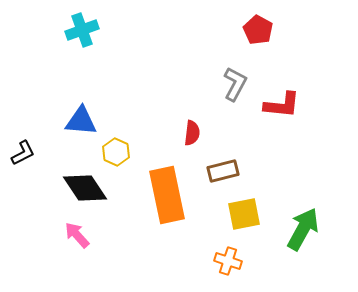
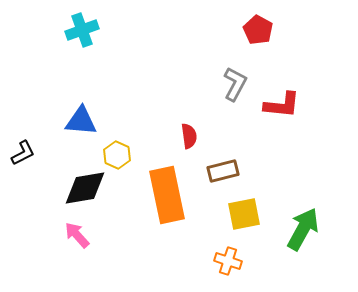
red semicircle: moved 3 px left, 3 px down; rotated 15 degrees counterclockwise
yellow hexagon: moved 1 px right, 3 px down
black diamond: rotated 66 degrees counterclockwise
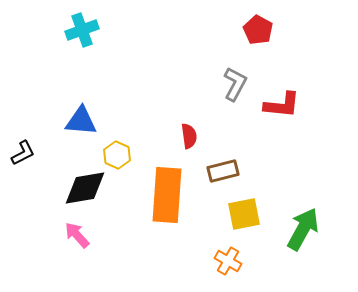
orange rectangle: rotated 16 degrees clockwise
orange cross: rotated 12 degrees clockwise
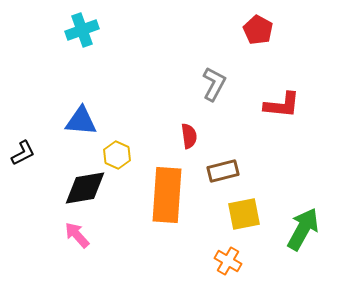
gray L-shape: moved 21 px left
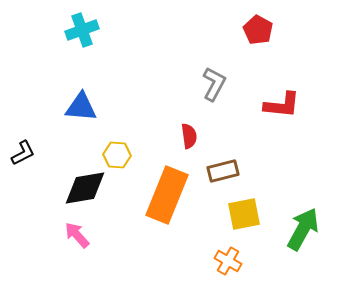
blue triangle: moved 14 px up
yellow hexagon: rotated 20 degrees counterclockwise
orange rectangle: rotated 18 degrees clockwise
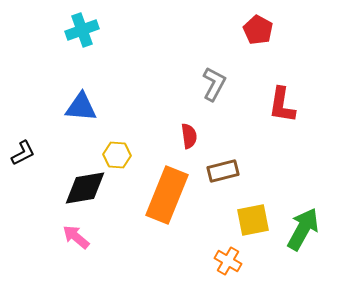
red L-shape: rotated 93 degrees clockwise
yellow square: moved 9 px right, 6 px down
pink arrow: moved 1 px left, 2 px down; rotated 8 degrees counterclockwise
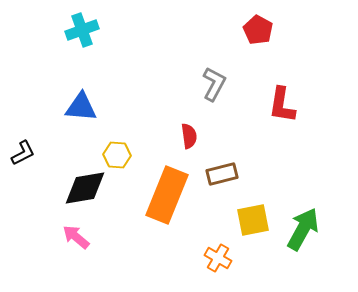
brown rectangle: moved 1 px left, 3 px down
orange cross: moved 10 px left, 3 px up
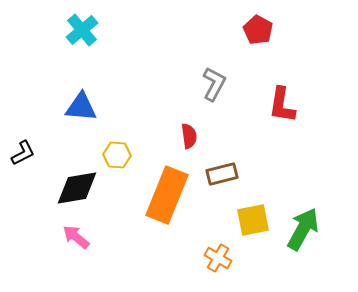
cyan cross: rotated 20 degrees counterclockwise
black diamond: moved 8 px left
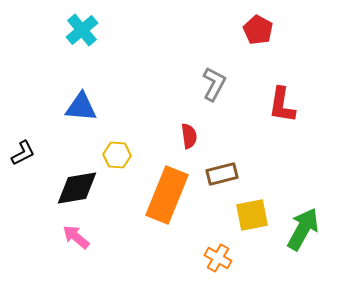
yellow square: moved 1 px left, 5 px up
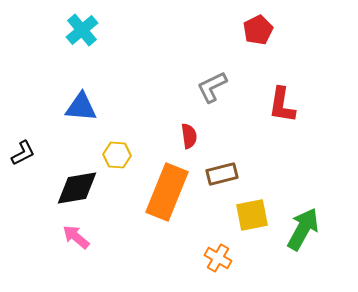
red pentagon: rotated 16 degrees clockwise
gray L-shape: moved 2 px left, 3 px down; rotated 144 degrees counterclockwise
orange rectangle: moved 3 px up
